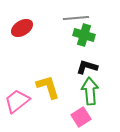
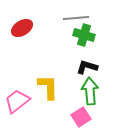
yellow L-shape: rotated 16 degrees clockwise
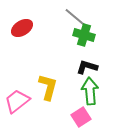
gray line: rotated 45 degrees clockwise
yellow L-shape: rotated 16 degrees clockwise
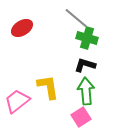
green cross: moved 3 px right, 3 px down
black L-shape: moved 2 px left, 2 px up
yellow L-shape: rotated 24 degrees counterclockwise
green arrow: moved 4 px left
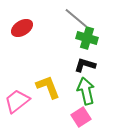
yellow L-shape: rotated 12 degrees counterclockwise
green arrow: rotated 8 degrees counterclockwise
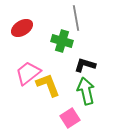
gray line: rotated 40 degrees clockwise
green cross: moved 25 px left, 3 px down
yellow L-shape: moved 2 px up
pink trapezoid: moved 11 px right, 28 px up
pink square: moved 11 px left, 1 px down
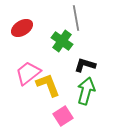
green cross: rotated 20 degrees clockwise
green arrow: rotated 28 degrees clockwise
pink square: moved 7 px left, 2 px up
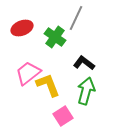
gray line: rotated 35 degrees clockwise
red ellipse: rotated 10 degrees clockwise
green cross: moved 7 px left, 4 px up
black L-shape: moved 1 px left, 2 px up; rotated 20 degrees clockwise
